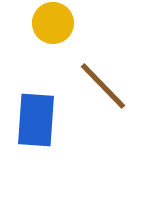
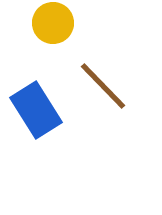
blue rectangle: moved 10 px up; rotated 36 degrees counterclockwise
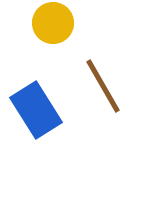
brown line: rotated 14 degrees clockwise
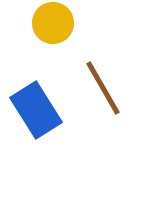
brown line: moved 2 px down
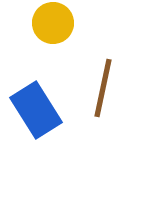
brown line: rotated 42 degrees clockwise
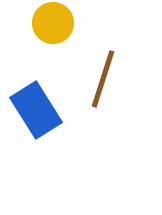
brown line: moved 9 px up; rotated 6 degrees clockwise
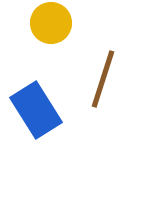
yellow circle: moved 2 px left
